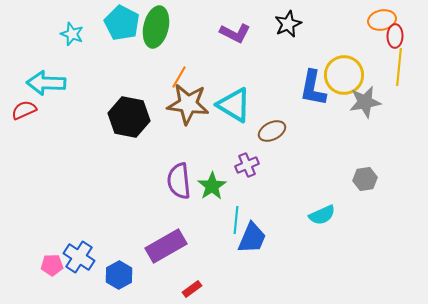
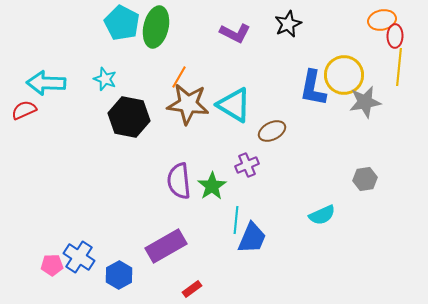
cyan star: moved 33 px right, 45 px down
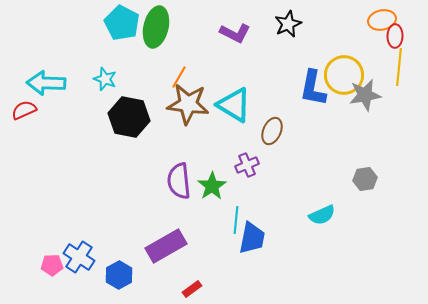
gray star: moved 7 px up
brown ellipse: rotated 40 degrees counterclockwise
blue trapezoid: rotated 12 degrees counterclockwise
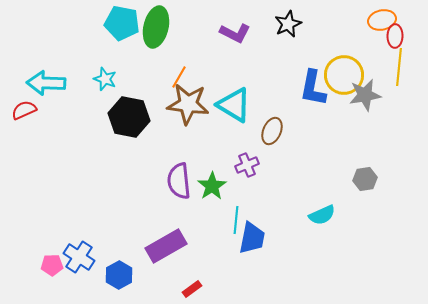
cyan pentagon: rotated 16 degrees counterclockwise
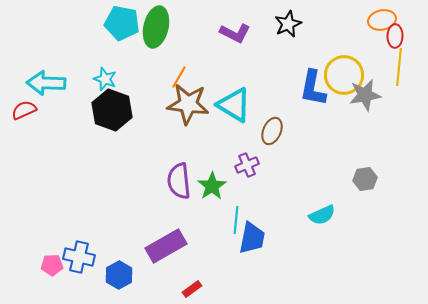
black hexagon: moved 17 px left, 7 px up; rotated 9 degrees clockwise
blue cross: rotated 20 degrees counterclockwise
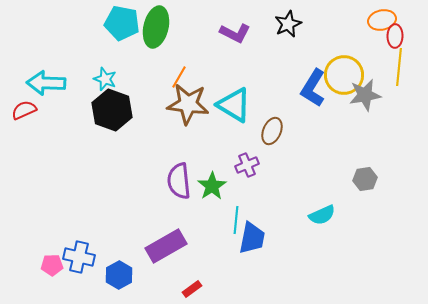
blue L-shape: rotated 21 degrees clockwise
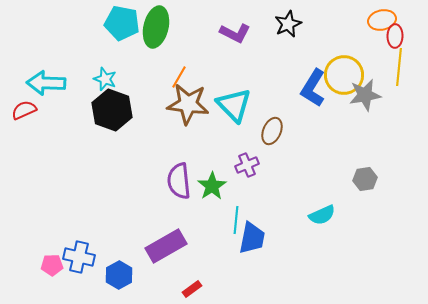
cyan triangle: rotated 15 degrees clockwise
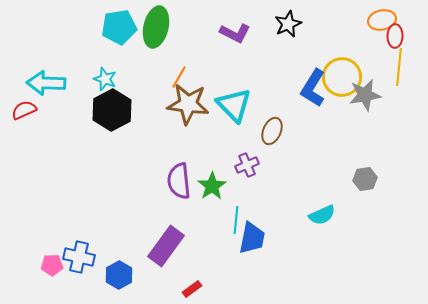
cyan pentagon: moved 3 px left, 4 px down; rotated 20 degrees counterclockwise
yellow circle: moved 2 px left, 2 px down
black hexagon: rotated 12 degrees clockwise
purple rectangle: rotated 24 degrees counterclockwise
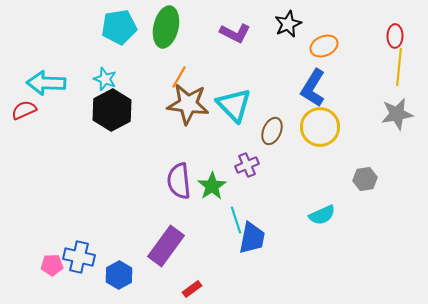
orange ellipse: moved 58 px left, 26 px down; rotated 12 degrees counterclockwise
green ellipse: moved 10 px right
yellow circle: moved 22 px left, 50 px down
gray star: moved 32 px right, 19 px down
cyan line: rotated 24 degrees counterclockwise
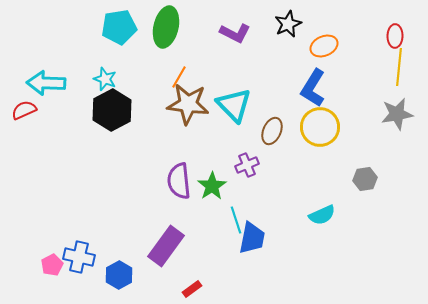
pink pentagon: rotated 25 degrees counterclockwise
